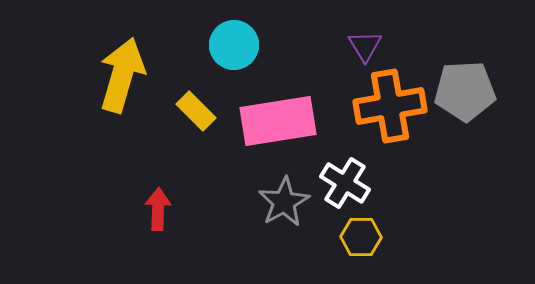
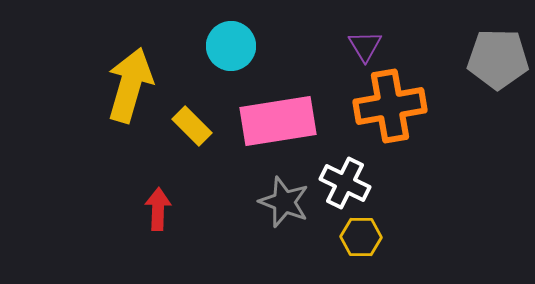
cyan circle: moved 3 px left, 1 px down
yellow arrow: moved 8 px right, 10 px down
gray pentagon: moved 33 px right, 32 px up; rotated 4 degrees clockwise
yellow rectangle: moved 4 px left, 15 px down
white cross: rotated 6 degrees counterclockwise
gray star: rotated 21 degrees counterclockwise
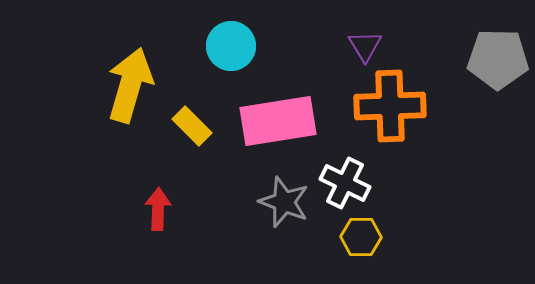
orange cross: rotated 8 degrees clockwise
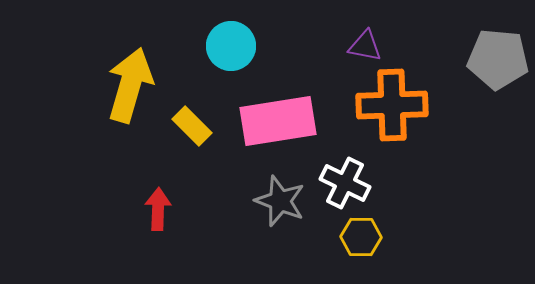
purple triangle: rotated 48 degrees counterclockwise
gray pentagon: rotated 4 degrees clockwise
orange cross: moved 2 px right, 1 px up
gray star: moved 4 px left, 1 px up
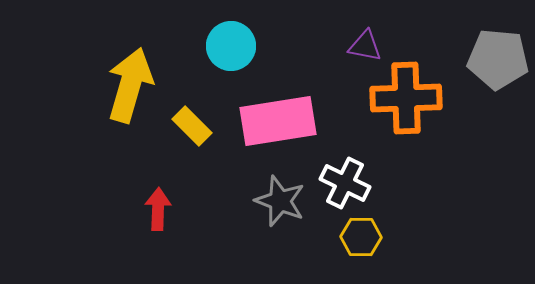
orange cross: moved 14 px right, 7 px up
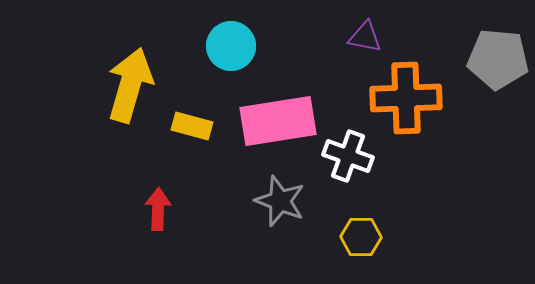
purple triangle: moved 9 px up
yellow rectangle: rotated 30 degrees counterclockwise
white cross: moved 3 px right, 27 px up; rotated 6 degrees counterclockwise
